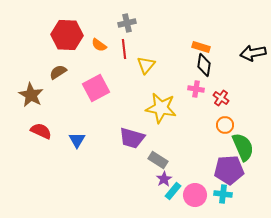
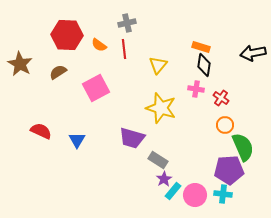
yellow triangle: moved 12 px right
brown star: moved 11 px left, 31 px up
yellow star: rotated 8 degrees clockwise
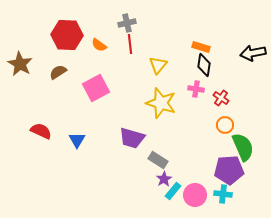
red line: moved 6 px right, 5 px up
yellow star: moved 5 px up
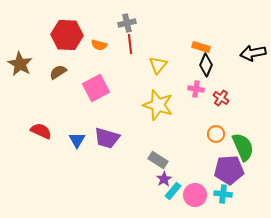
orange semicircle: rotated 21 degrees counterclockwise
black diamond: moved 2 px right; rotated 15 degrees clockwise
yellow star: moved 3 px left, 2 px down
orange circle: moved 9 px left, 9 px down
purple trapezoid: moved 25 px left
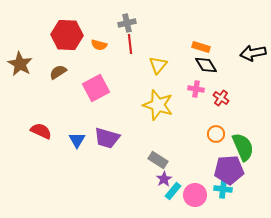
black diamond: rotated 55 degrees counterclockwise
cyan cross: moved 5 px up
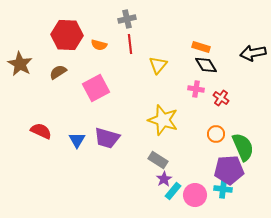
gray cross: moved 4 px up
yellow star: moved 5 px right, 15 px down
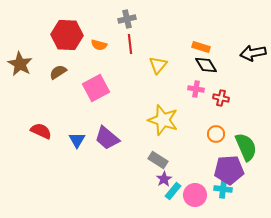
red cross: rotated 21 degrees counterclockwise
purple trapezoid: rotated 24 degrees clockwise
green semicircle: moved 3 px right
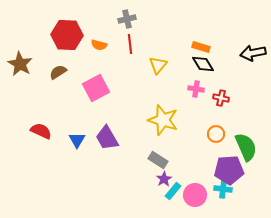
black diamond: moved 3 px left, 1 px up
purple trapezoid: rotated 20 degrees clockwise
